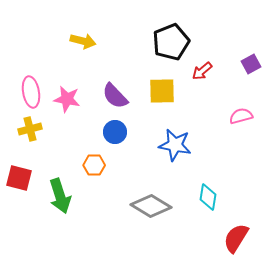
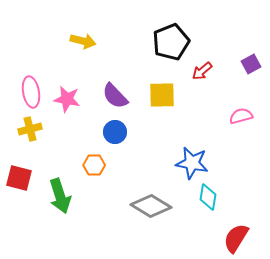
yellow square: moved 4 px down
blue star: moved 17 px right, 18 px down
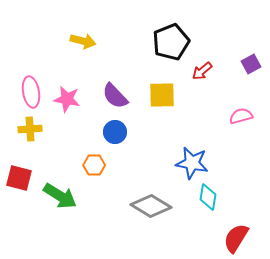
yellow cross: rotated 10 degrees clockwise
green arrow: rotated 40 degrees counterclockwise
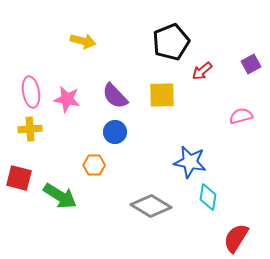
blue star: moved 2 px left, 1 px up
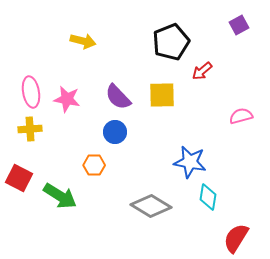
purple square: moved 12 px left, 39 px up
purple semicircle: moved 3 px right, 1 px down
red square: rotated 12 degrees clockwise
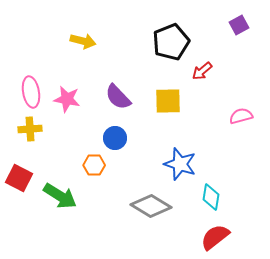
yellow square: moved 6 px right, 6 px down
blue circle: moved 6 px down
blue star: moved 10 px left, 2 px down; rotated 8 degrees clockwise
cyan diamond: moved 3 px right
red semicircle: moved 21 px left, 1 px up; rotated 20 degrees clockwise
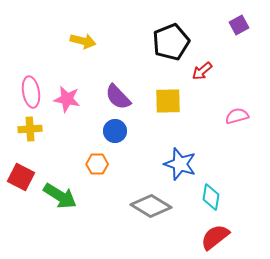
pink semicircle: moved 4 px left
blue circle: moved 7 px up
orange hexagon: moved 3 px right, 1 px up
red square: moved 2 px right, 1 px up
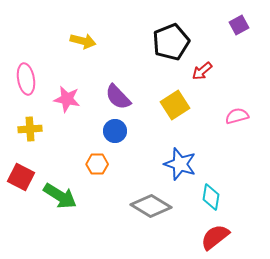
pink ellipse: moved 5 px left, 13 px up
yellow square: moved 7 px right, 4 px down; rotated 32 degrees counterclockwise
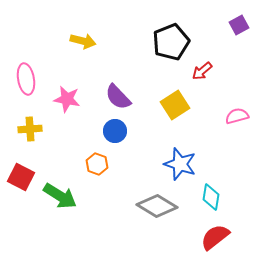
orange hexagon: rotated 20 degrees clockwise
gray diamond: moved 6 px right
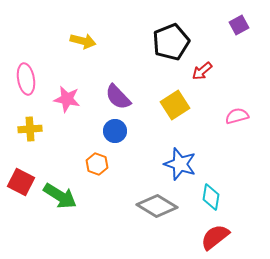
red square: moved 5 px down
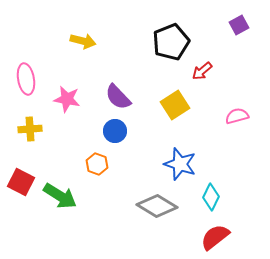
cyan diamond: rotated 16 degrees clockwise
